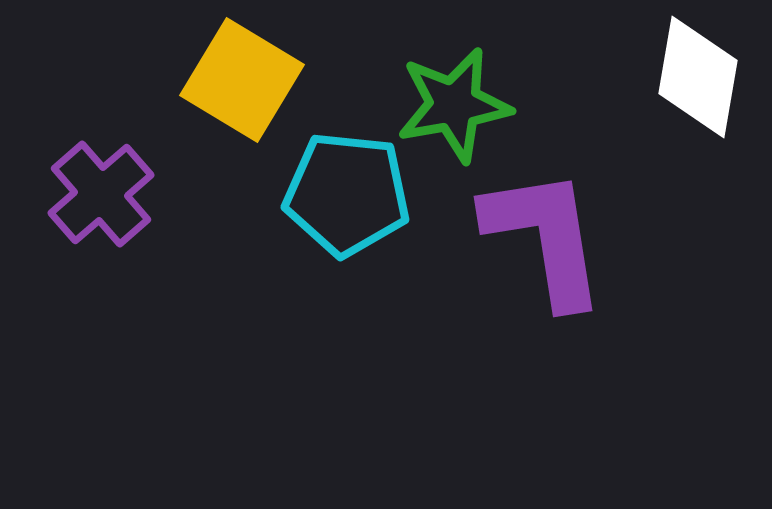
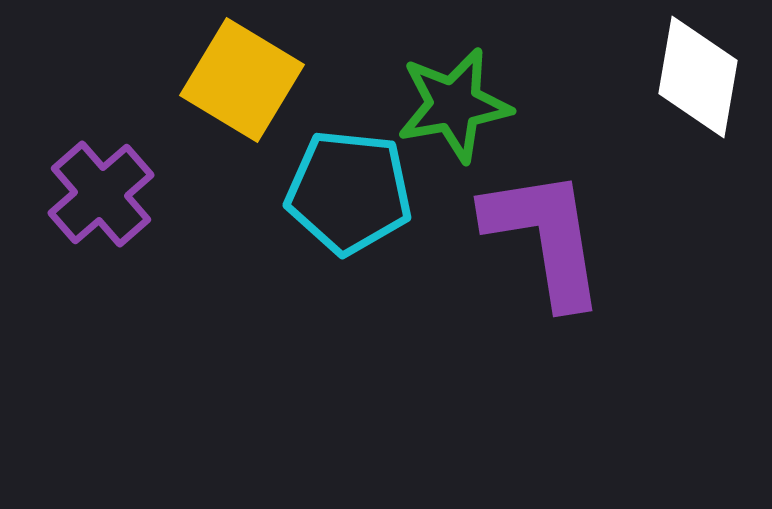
cyan pentagon: moved 2 px right, 2 px up
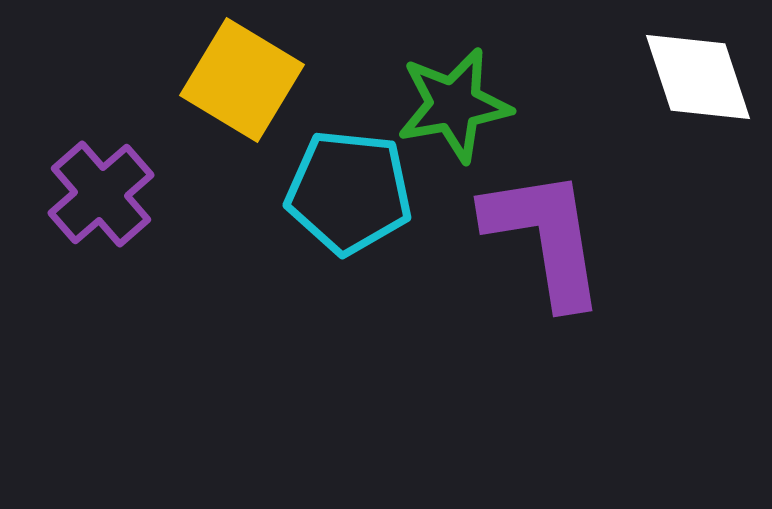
white diamond: rotated 28 degrees counterclockwise
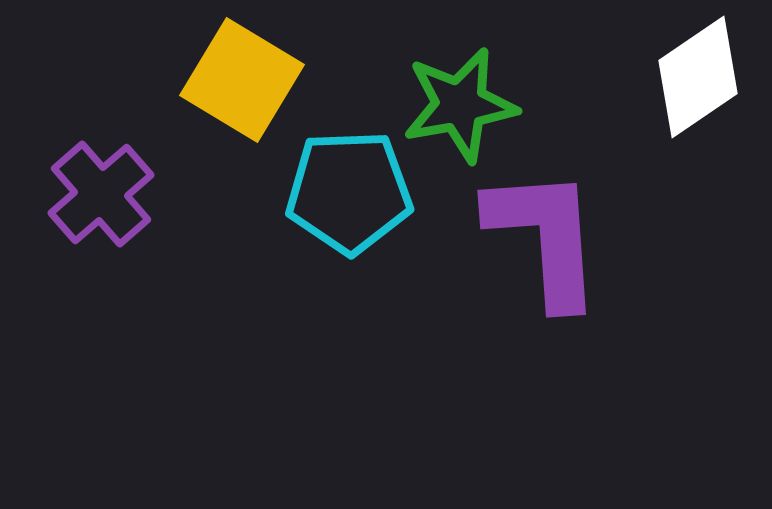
white diamond: rotated 74 degrees clockwise
green star: moved 6 px right
cyan pentagon: rotated 8 degrees counterclockwise
purple L-shape: rotated 5 degrees clockwise
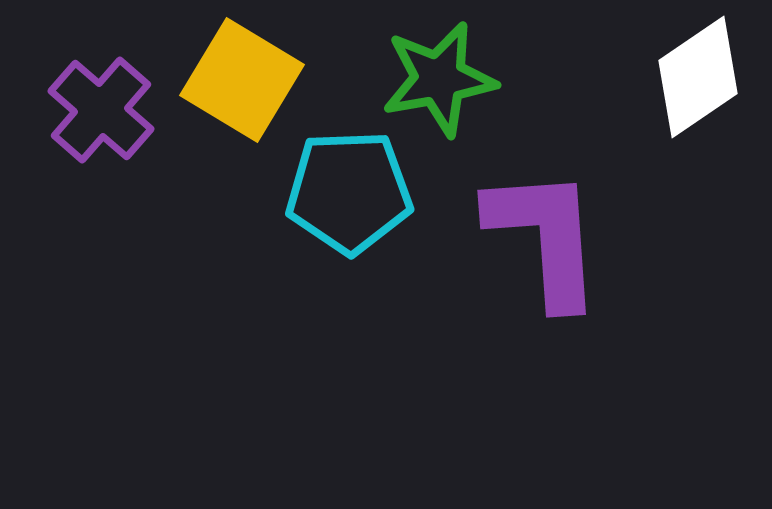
green star: moved 21 px left, 26 px up
purple cross: moved 84 px up; rotated 8 degrees counterclockwise
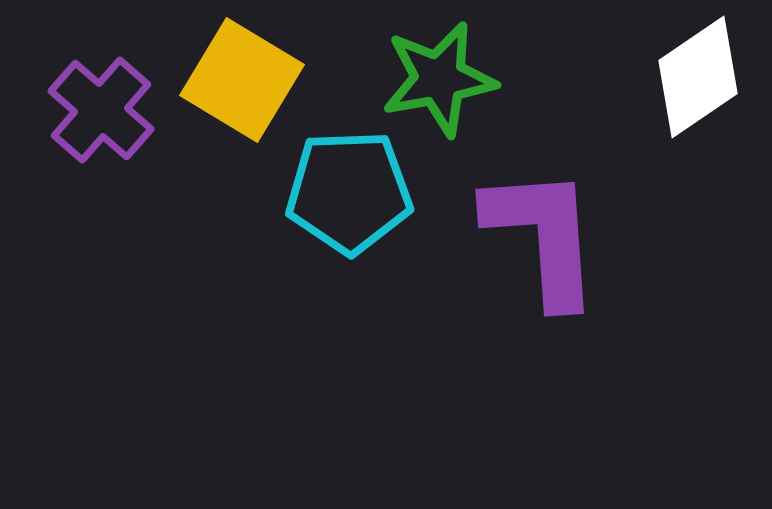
purple L-shape: moved 2 px left, 1 px up
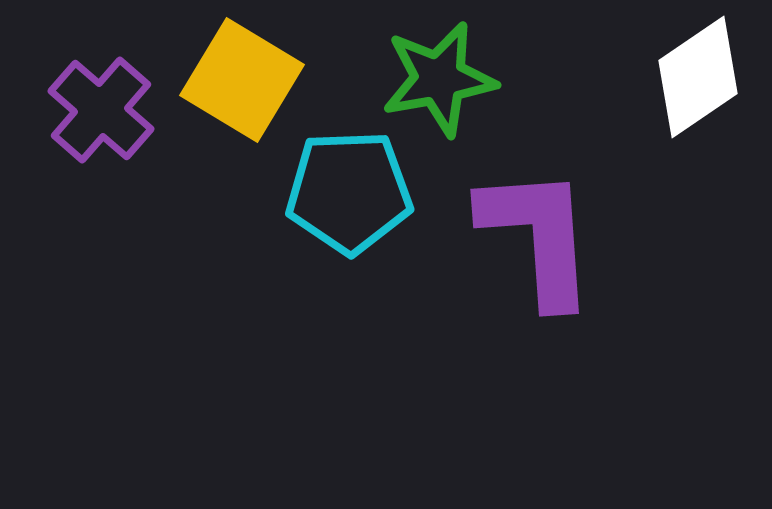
purple L-shape: moved 5 px left
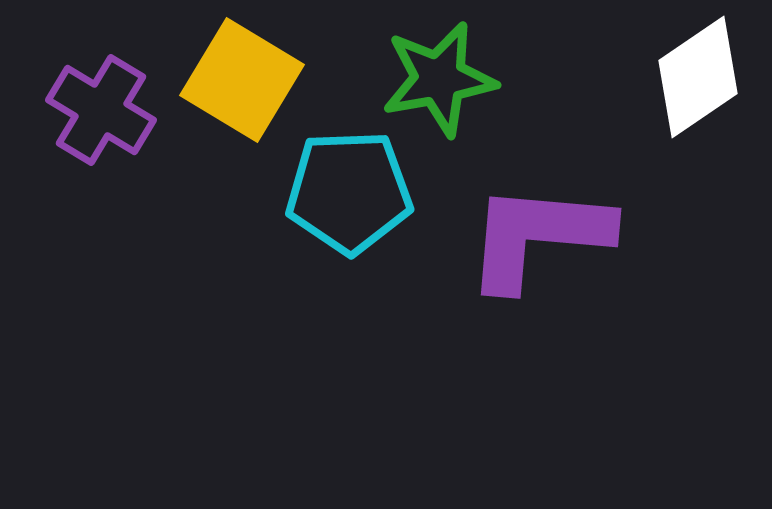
purple cross: rotated 10 degrees counterclockwise
purple L-shape: rotated 81 degrees counterclockwise
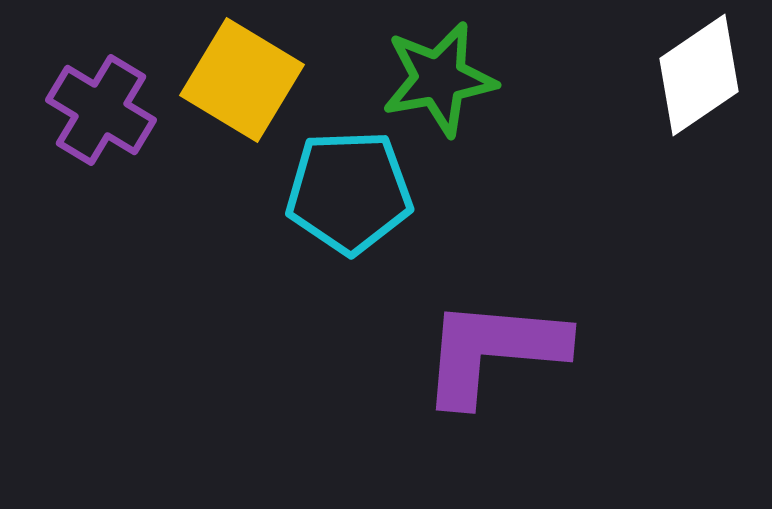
white diamond: moved 1 px right, 2 px up
purple L-shape: moved 45 px left, 115 px down
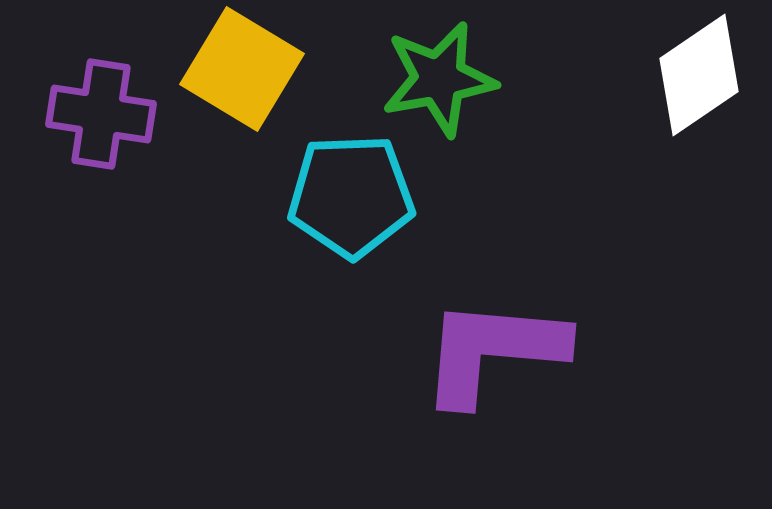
yellow square: moved 11 px up
purple cross: moved 4 px down; rotated 22 degrees counterclockwise
cyan pentagon: moved 2 px right, 4 px down
